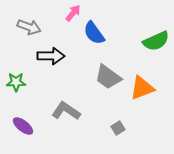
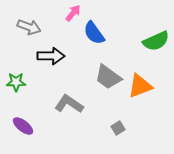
orange triangle: moved 2 px left, 2 px up
gray L-shape: moved 3 px right, 7 px up
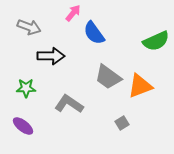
green star: moved 10 px right, 6 px down
gray square: moved 4 px right, 5 px up
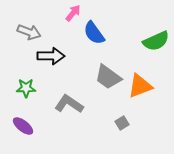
gray arrow: moved 5 px down
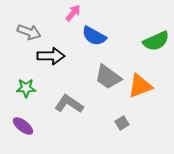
blue semicircle: moved 3 px down; rotated 25 degrees counterclockwise
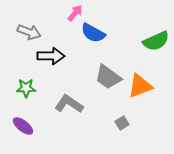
pink arrow: moved 2 px right
blue semicircle: moved 1 px left, 3 px up
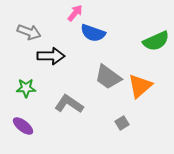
blue semicircle: rotated 10 degrees counterclockwise
orange triangle: rotated 20 degrees counterclockwise
